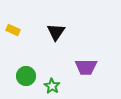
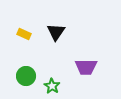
yellow rectangle: moved 11 px right, 4 px down
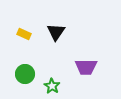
green circle: moved 1 px left, 2 px up
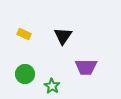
black triangle: moved 7 px right, 4 px down
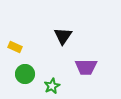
yellow rectangle: moved 9 px left, 13 px down
green star: rotated 14 degrees clockwise
